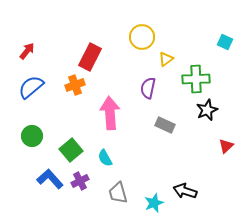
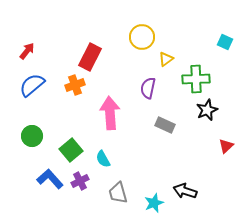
blue semicircle: moved 1 px right, 2 px up
cyan semicircle: moved 2 px left, 1 px down
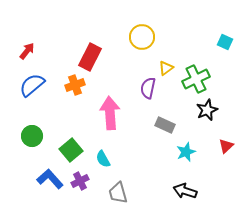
yellow triangle: moved 9 px down
green cross: rotated 24 degrees counterclockwise
cyan star: moved 32 px right, 51 px up
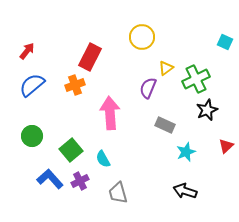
purple semicircle: rotated 10 degrees clockwise
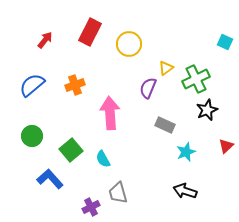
yellow circle: moved 13 px left, 7 px down
red arrow: moved 18 px right, 11 px up
red rectangle: moved 25 px up
purple cross: moved 11 px right, 26 px down
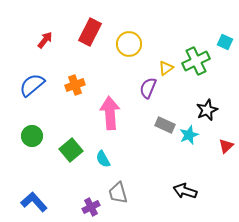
green cross: moved 18 px up
cyan star: moved 3 px right, 17 px up
blue L-shape: moved 16 px left, 23 px down
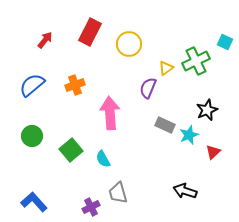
red triangle: moved 13 px left, 6 px down
